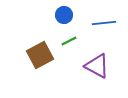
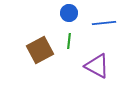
blue circle: moved 5 px right, 2 px up
green line: rotated 56 degrees counterclockwise
brown square: moved 5 px up
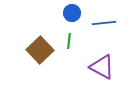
blue circle: moved 3 px right
brown square: rotated 16 degrees counterclockwise
purple triangle: moved 5 px right, 1 px down
